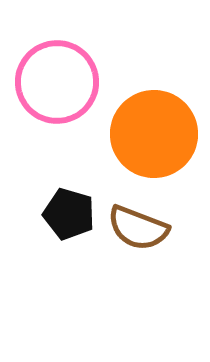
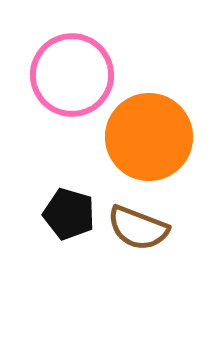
pink circle: moved 15 px right, 7 px up
orange circle: moved 5 px left, 3 px down
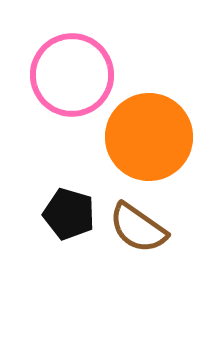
brown semicircle: rotated 14 degrees clockwise
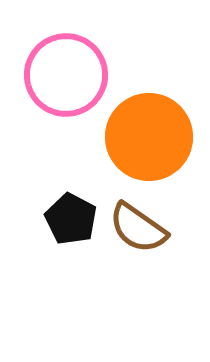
pink circle: moved 6 px left
black pentagon: moved 2 px right, 5 px down; rotated 12 degrees clockwise
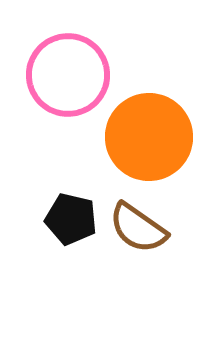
pink circle: moved 2 px right
black pentagon: rotated 15 degrees counterclockwise
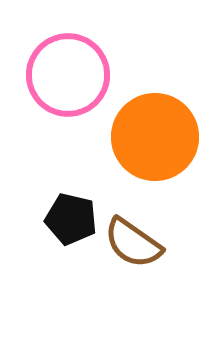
orange circle: moved 6 px right
brown semicircle: moved 5 px left, 15 px down
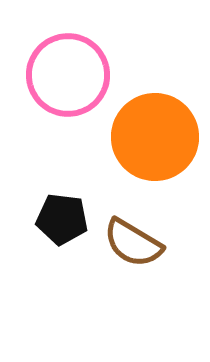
black pentagon: moved 9 px left; rotated 6 degrees counterclockwise
brown semicircle: rotated 4 degrees counterclockwise
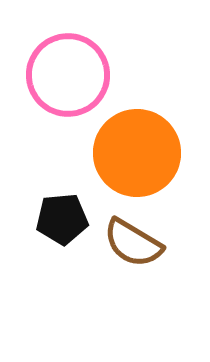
orange circle: moved 18 px left, 16 px down
black pentagon: rotated 12 degrees counterclockwise
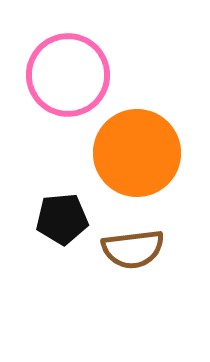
brown semicircle: moved 6 px down; rotated 38 degrees counterclockwise
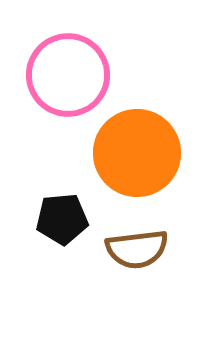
brown semicircle: moved 4 px right
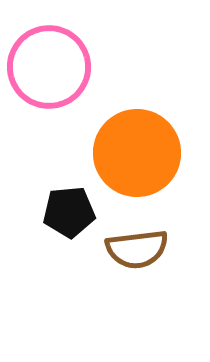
pink circle: moved 19 px left, 8 px up
black pentagon: moved 7 px right, 7 px up
